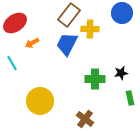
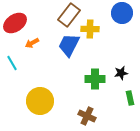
blue trapezoid: moved 2 px right, 1 px down
brown cross: moved 2 px right, 3 px up; rotated 12 degrees counterclockwise
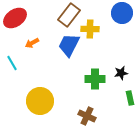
red ellipse: moved 5 px up
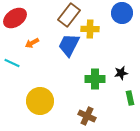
cyan line: rotated 35 degrees counterclockwise
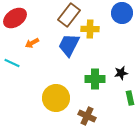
yellow circle: moved 16 px right, 3 px up
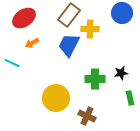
red ellipse: moved 9 px right
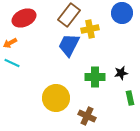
red ellipse: rotated 10 degrees clockwise
yellow cross: rotated 12 degrees counterclockwise
orange arrow: moved 22 px left
green cross: moved 2 px up
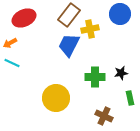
blue circle: moved 2 px left, 1 px down
brown cross: moved 17 px right
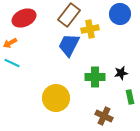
green rectangle: moved 1 px up
